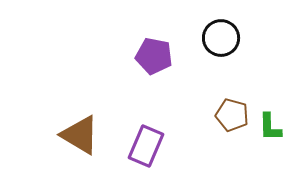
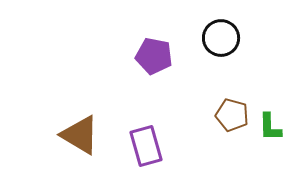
purple rectangle: rotated 39 degrees counterclockwise
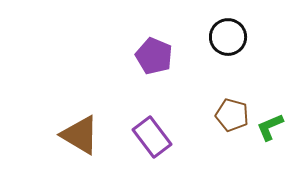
black circle: moved 7 px right, 1 px up
purple pentagon: rotated 12 degrees clockwise
green L-shape: rotated 68 degrees clockwise
purple rectangle: moved 6 px right, 9 px up; rotated 21 degrees counterclockwise
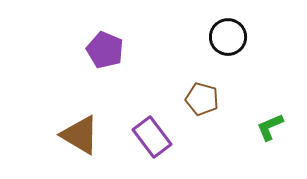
purple pentagon: moved 49 px left, 6 px up
brown pentagon: moved 30 px left, 16 px up
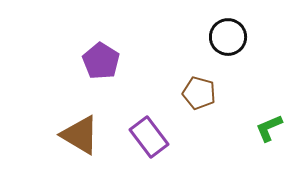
purple pentagon: moved 4 px left, 11 px down; rotated 9 degrees clockwise
brown pentagon: moved 3 px left, 6 px up
green L-shape: moved 1 px left, 1 px down
purple rectangle: moved 3 px left
